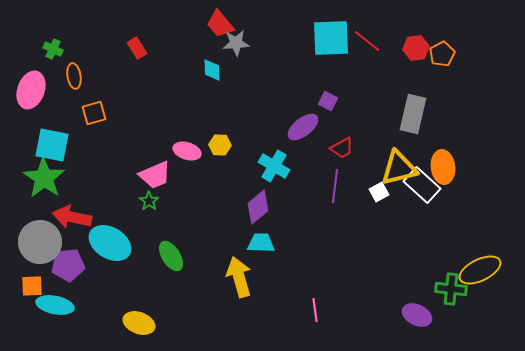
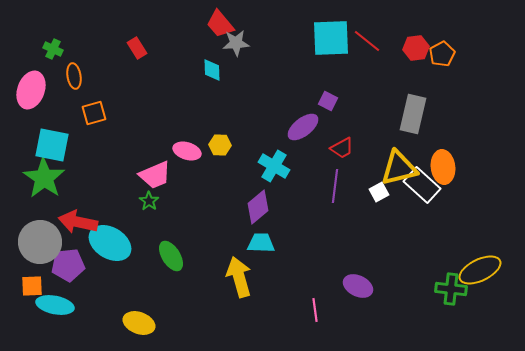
red arrow at (72, 217): moved 6 px right, 5 px down
purple ellipse at (417, 315): moved 59 px left, 29 px up
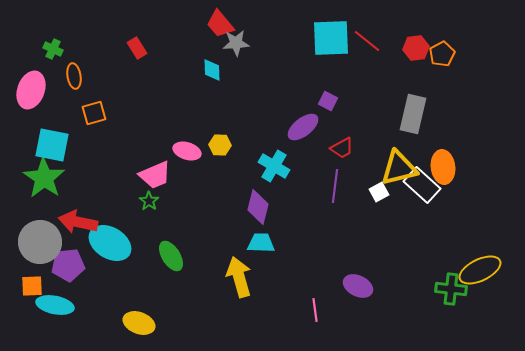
purple diamond at (258, 207): rotated 36 degrees counterclockwise
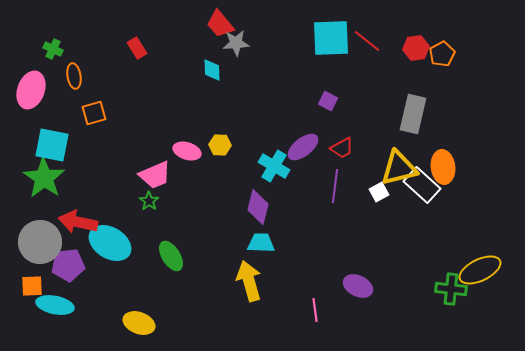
purple ellipse at (303, 127): moved 20 px down
yellow arrow at (239, 277): moved 10 px right, 4 px down
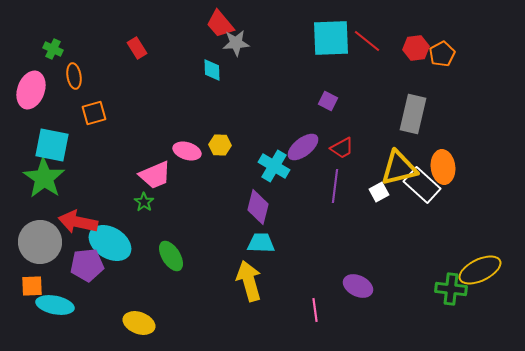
green star at (149, 201): moved 5 px left, 1 px down
purple pentagon at (68, 265): moved 19 px right
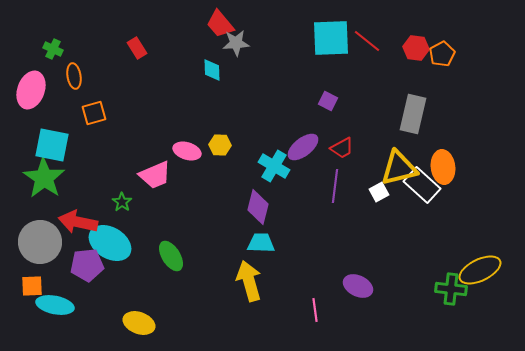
red hexagon at (416, 48): rotated 15 degrees clockwise
green star at (144, 202): moved 22 px left
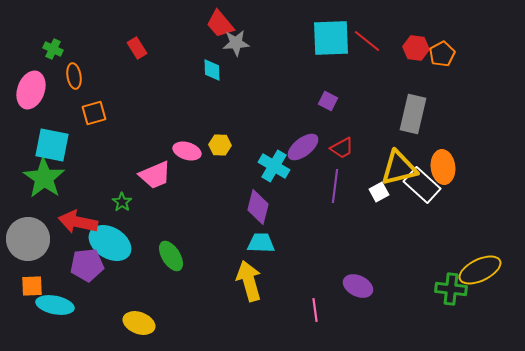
gray circle at (40, 242): moved 12 px left, 3 px up
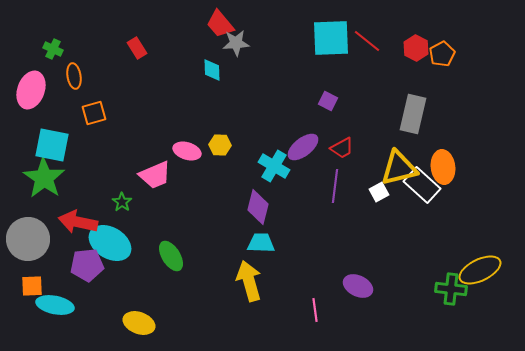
red hexagon at (416, 48): rotated 20 degrees clockwise
